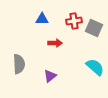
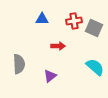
red arrow: moved 3 px right, 3 px down
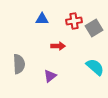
gray square: rotated 36 degrees clockwise
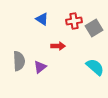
blue triangle: rotated 32 degrees clockwise
gray semicircle: moved 3 px up
purple triangle: moved 10 px left, 9 px up
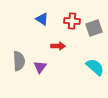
red cross: moved 2 px left; rotated 14 degrees clockwise
gray square: rotated 12 degrees clockwise
purple triangle: rotated 16 degrees counterclockwise
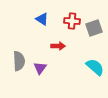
purple triangle: moved 1 px down
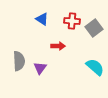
gray square: rotated 18 degrees counterclockwise
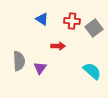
cyan semicircle: moved 3 px left, 4 px down
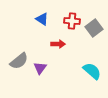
red arrow: moved 2 px up
gray semicircle: rotated 54 degrees clockwise
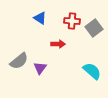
blue triangle: moved 2 px left, 1 px up
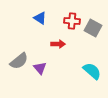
gray square: moved 1 px left; rotated 24 degrees counterclockwise
purple triangle: rotated 16 degrees counterclockwise
